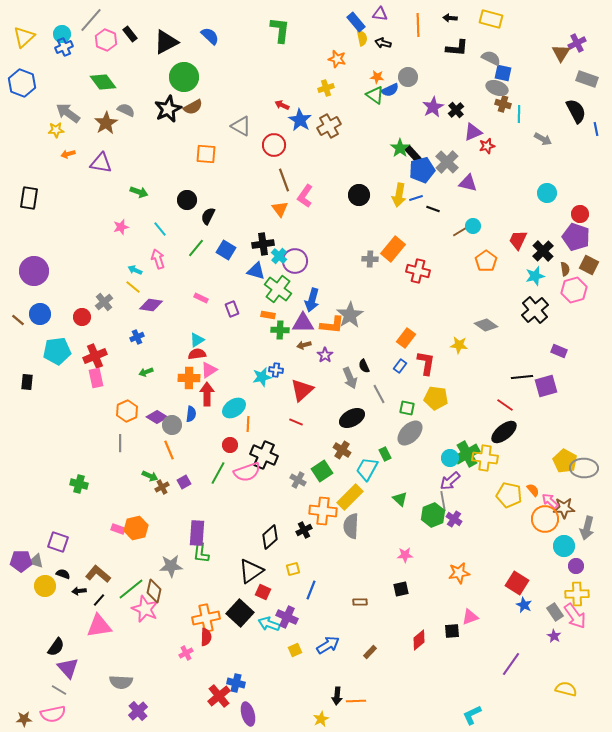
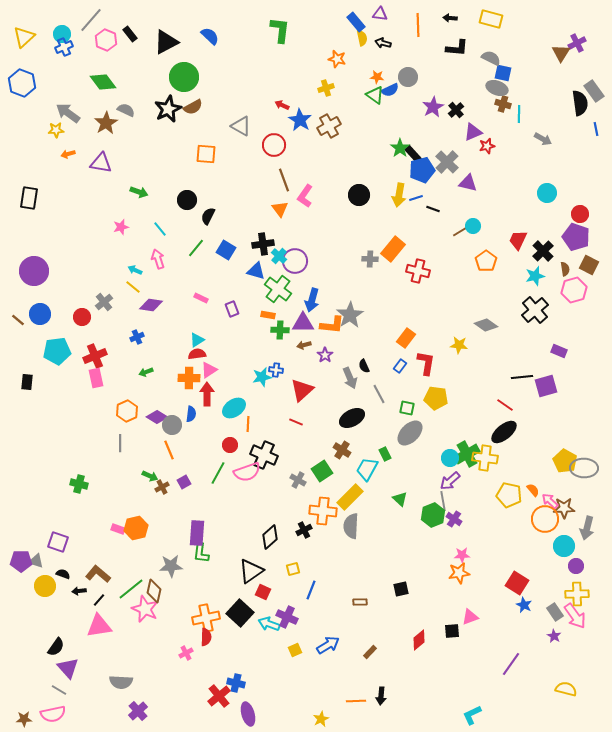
gray rectangle at (587, 79): moved 7 px right, 12 px down; rotated 35 degrees clockwise
black semicircle at (576, 111): moved 4 px right, 8 px up; rotated 20 degrees clockwise
pink star at (405, 555): moved 57 px right
black arrow at (337, 696): moved 44 px right
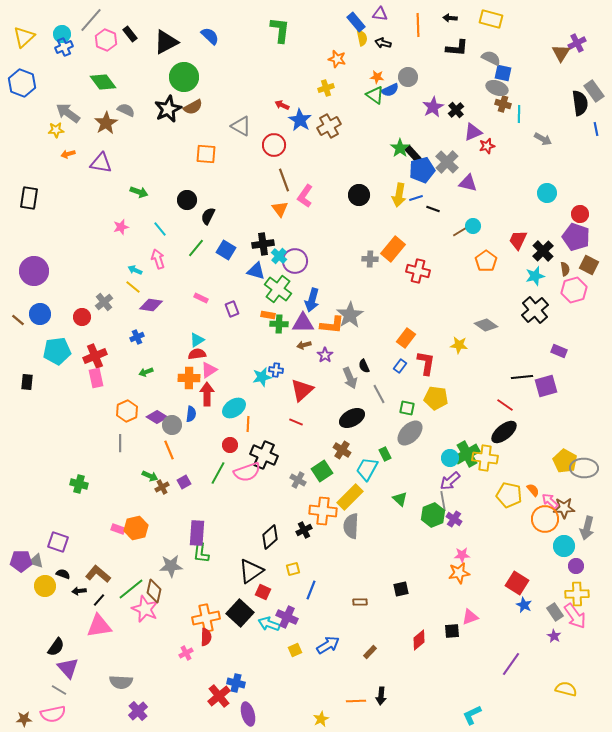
green cross at (280, 330): moved 1 px left, 6 px up
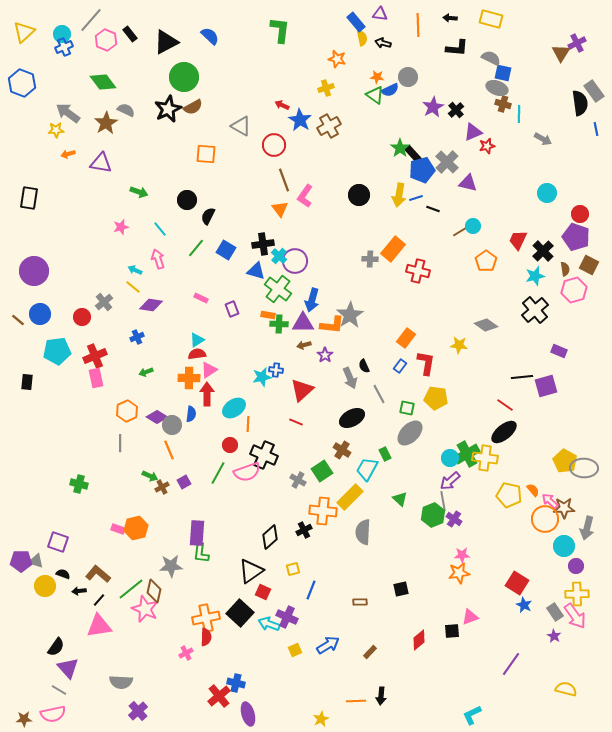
yellow triangle at (24, 37): moved 5 px up
gray semicircle at (351, 526): moved 12 px right, 6 px down
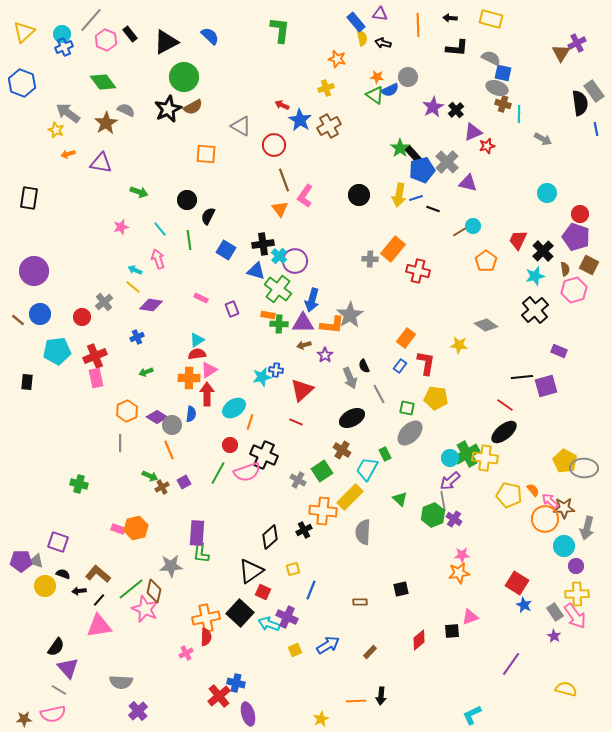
yellow star at (56, 130): rotated 28 degrees clockwise
green line at (196, 248): moved 7 px left, 8 px up; rotated 48 degrees counterclockwise
orange line at (248, 424): moved 2 px right, 2 px up; rotated 14 degrees clockwise
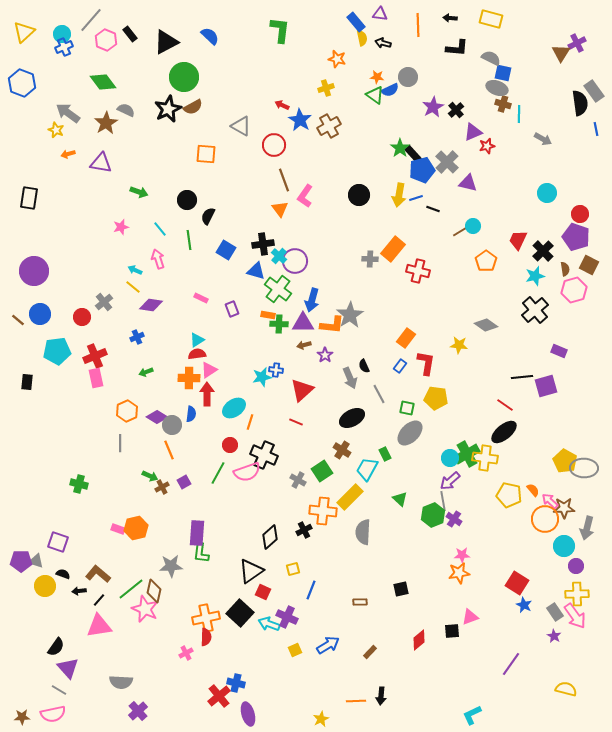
brown star at (24, 719): moved 2 px left, 2 px up
